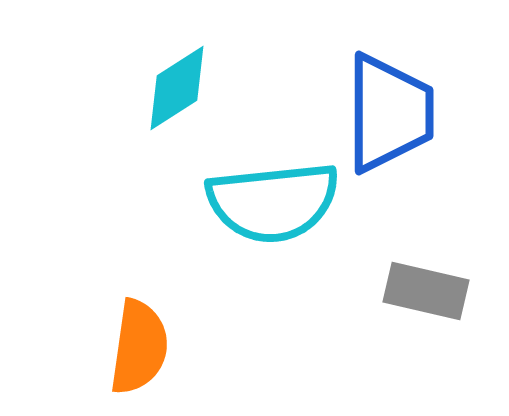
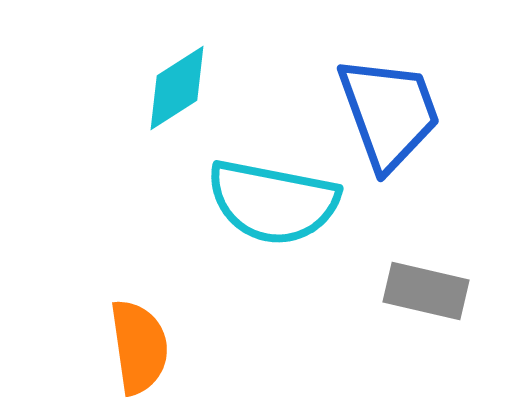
blue trapezoid: rotated 20 degrees counterclockwise
cyan semicircle: rotated 17 degrees clockwise
orange semicircle: rotated 16 degrees counterclockwise
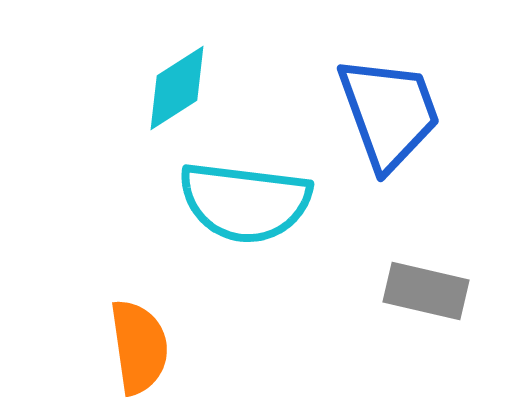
cyan semicircle: moved 28 px left; rotated 4 degrees counterclockwise
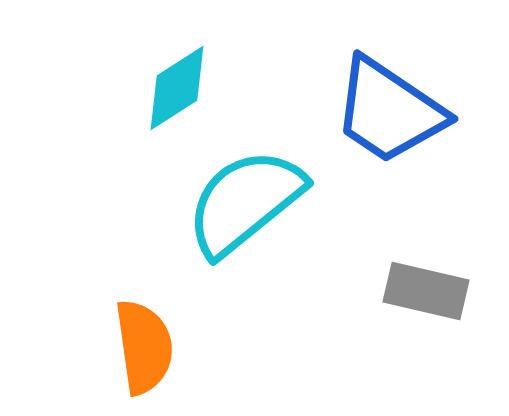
blue trapezoid: moved 2 px up; rotated 144 degrees clockwise
cyan semicircle: rotated 134 degrees clockwise
orange semicircle: moved 5 px right
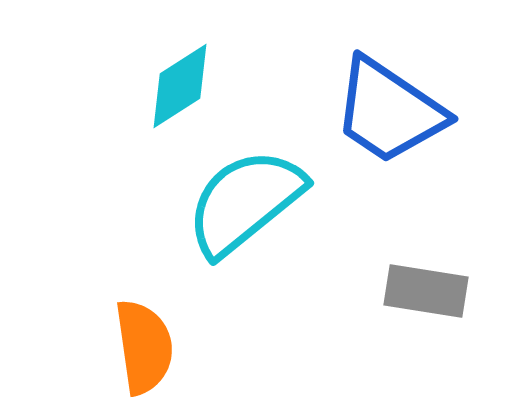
cyan diamond: moved 3 px right, 2 px up
gray rectangle: rotated 4 degrees counterclockwise
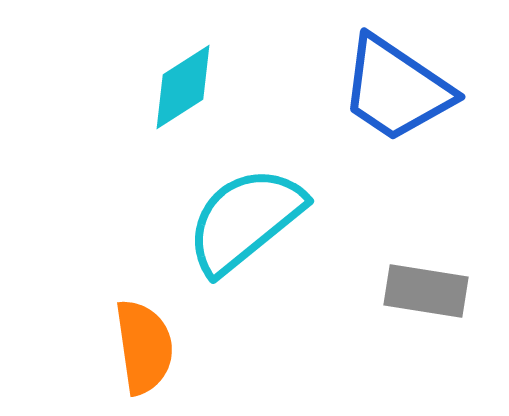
cyan diamond: moved 3 px right, 1 px down
blue trapezoid: moved 7 px right, 22 px up
cyan semicircle: moved 18 px down
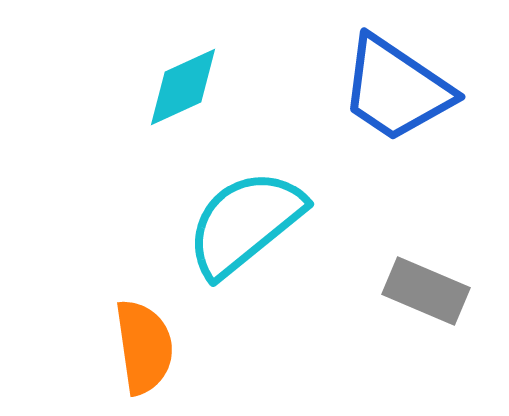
cyan diamond: rotated 8 degrees clockwise
cyan semicircle: moved 3 px down
gray rectangle: rotated 14 degrees clockwise
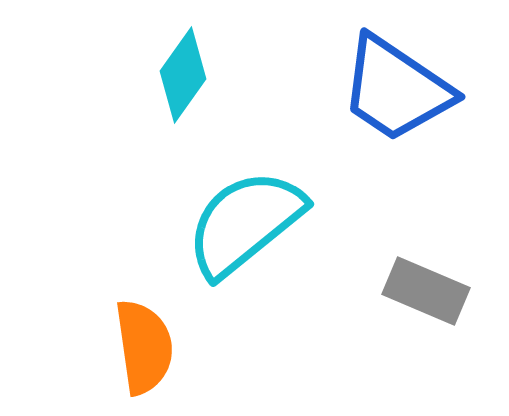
cyan diamond: moved 12 px up; rotated 30 degrees counterclockwise
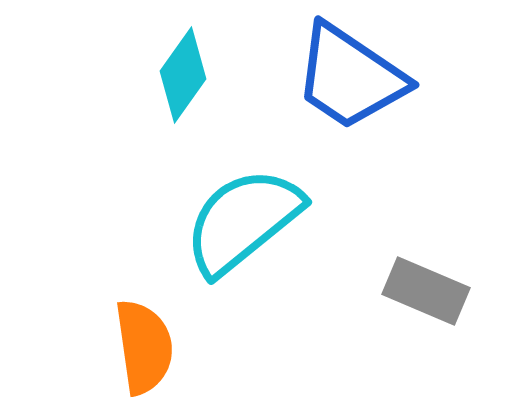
blue trapezoid: moved 46 px left, 12 px up
cyan semicircle: moved 2 px left, 2 px up
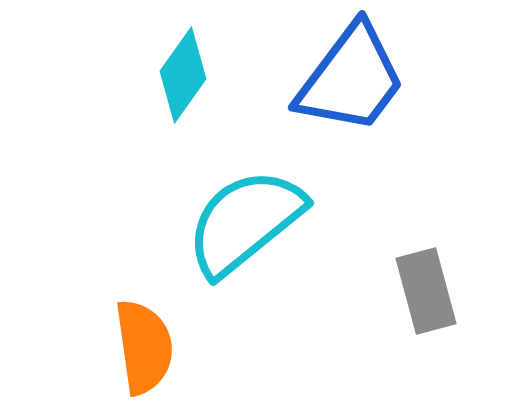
blue trapezoid: moved 1 px right, 2 px down; rotated 87 degrees counterclockwise
cyan semicircle: moved 2 px right, 1 px down
gray rectangle: rotated 52 degrees clockwise
